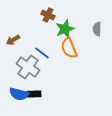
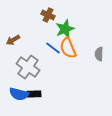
gray semicircle: moved 2 px right, 25 px down
orange semicircle: moved 1 px left
blue line: moved 11 px right, 5 px up
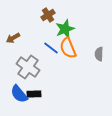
brown cross: rotated 32 degrees clockwise
brown arrow: moved 2 px up
blue line: moved 2 px left
blue semicircle: rotated 36 degrees clockwise
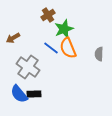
green star: moved 1 px left
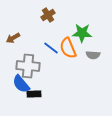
green star: moved 18 px right, 4 px down; rotated 24 degrees clockwise
gray semicircle: moved 6 px left, 1 px down; rotated 88 degrees counterclockwise
gray cross: moved 1 px up; rotated 30 degrees counterclockwise
blue semicircle: moved 2 px right, 10 px up
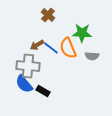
brown cross: rotated 16 degrees counterclockwise
brown arrow: moved 24 px right, 7 px down
gray semicircle: moved 1 px left, 1 px down
blue semicircle: moved 3 px right
black rectangle: moved 9 px right, 3 px up; rotated 32 degrees clockwise
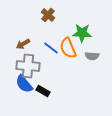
brown arrow: moved 14 px left, 1 px up
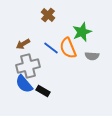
green star: moved 1 px up; rotated 24 degrees counterclockwise
gray cross: rotated 20 degrees counterclockwise
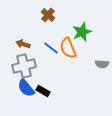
brown arrow: rotated 48 degrees clockwise
gray semicircle: moved 10 px right, 8 px down
gray cross: moved 4 px left
blue semicircle: moved 2 px right, 4 px down
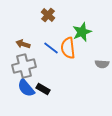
orange semicircle: rotated 15 degrees clockwise
black rectangle: moved 2 px up
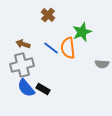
gray cross: moved 2 px left, 1 px up
